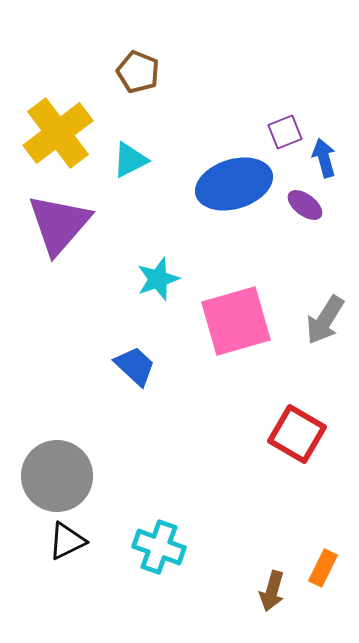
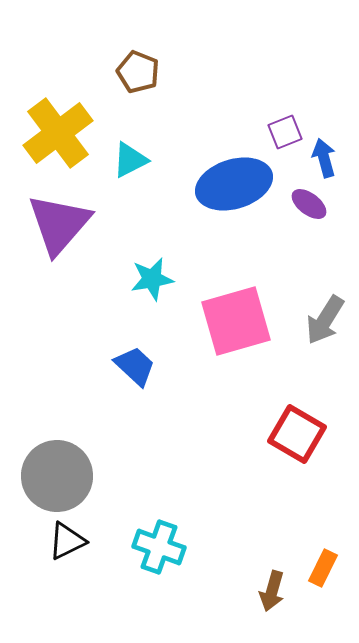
purple ellipse: moved 4 px right, 1 px up
cyan star: moved 6 px left; rotated 9 degrees clockwise
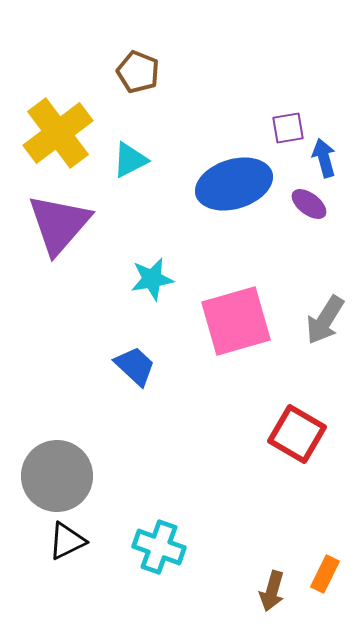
purple square: moved 3 px right, 4 px up; rotated 12 degrees clockwise
orange rectangle: moved 2 px right, 6 px down
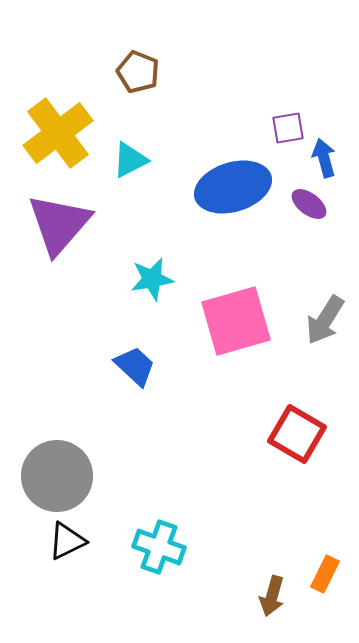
blue ellipse: moved 1 px left, 3 px down
brown arrow: moved 5 px down
